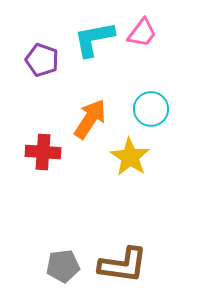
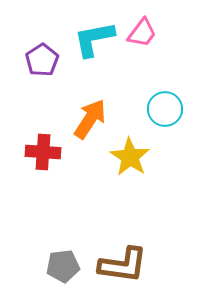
purple pentagon: rotated 20 degrees clockwise
cyan circle: moved 14 px right
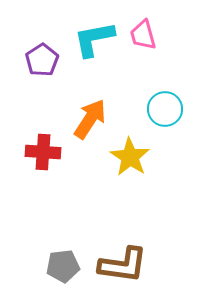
pink trapezoid: moved 1 px right, 2 px down; rotated 128 degrees clockwise
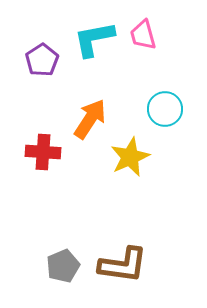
yellow star: rotated 15 degrees clockwise
gray pentagon: rotated 16 degrees counterclockwise
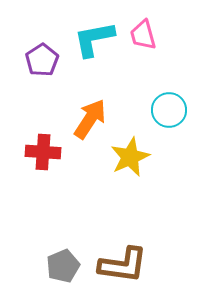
cyan circle: moved 4 px right, 1 px down
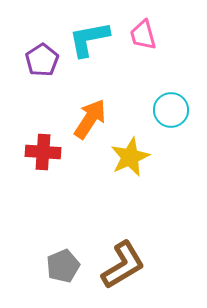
cyan L-shape: moved 5 px left
cyan circle: moved 2 px right
brown L-shape: rotated 39 degrees counterclockwise
